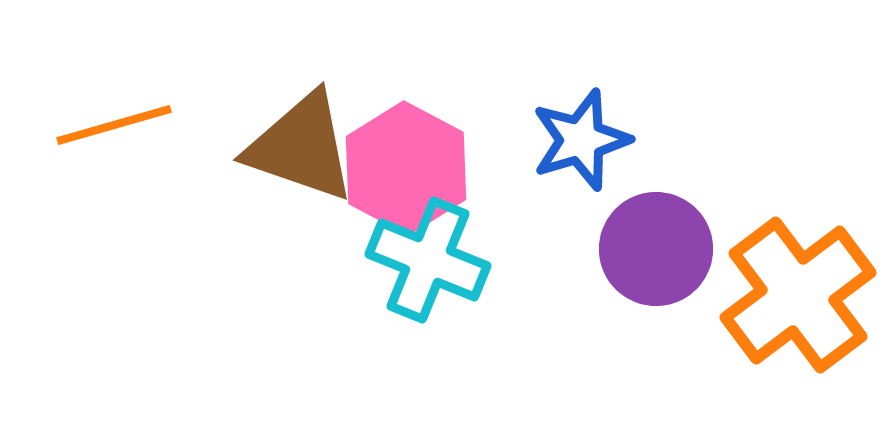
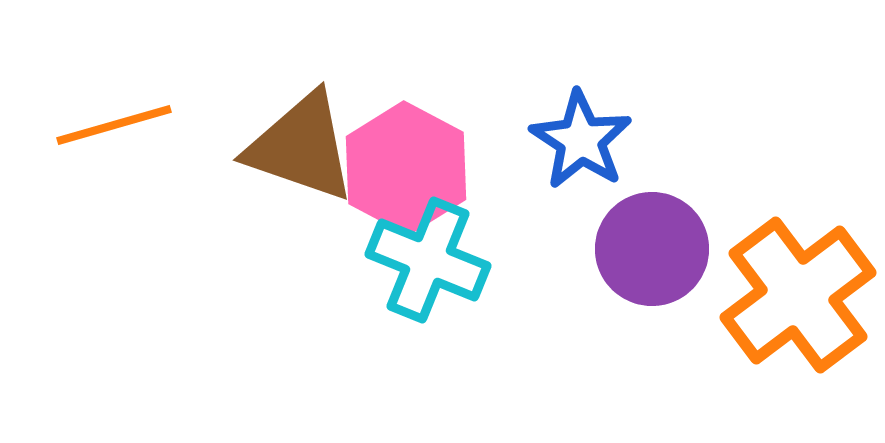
blue star: rotated 22 degrees counterclockwise
purple circle: moved 4 px left
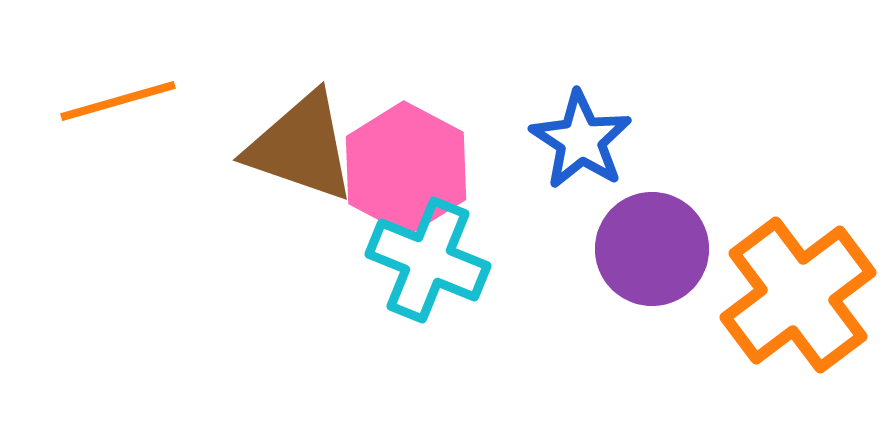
orange line: moved 4 px right, 24 px up
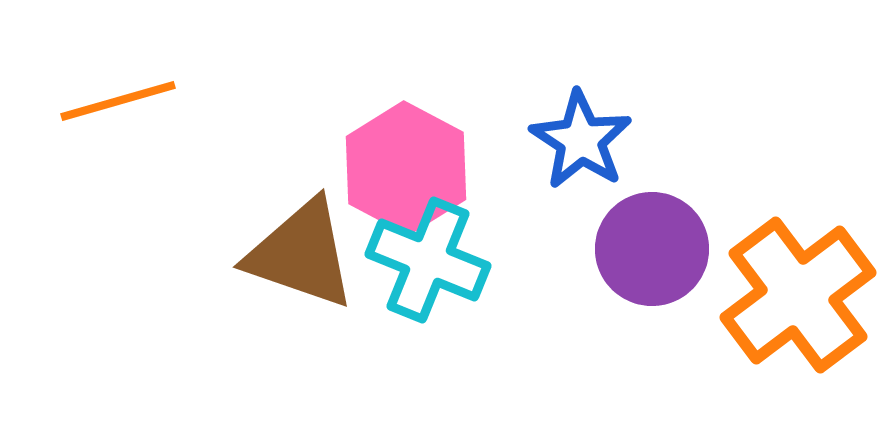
brown triangle: moved 107 px down
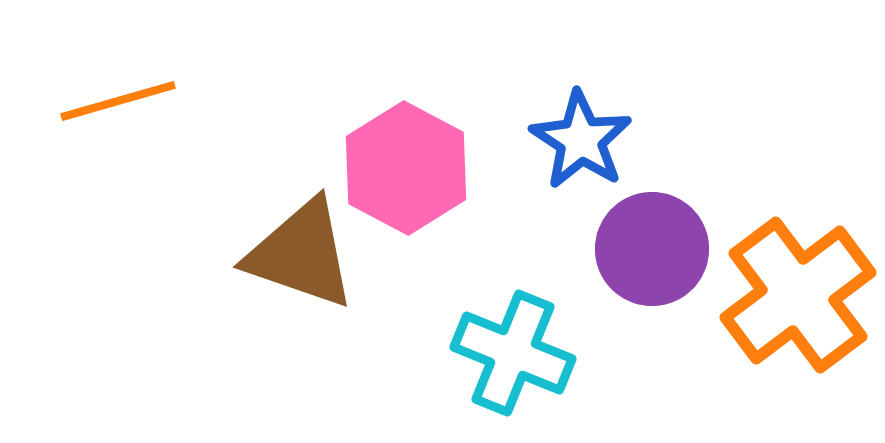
cyan cross: moved 85 px right, 93 px down
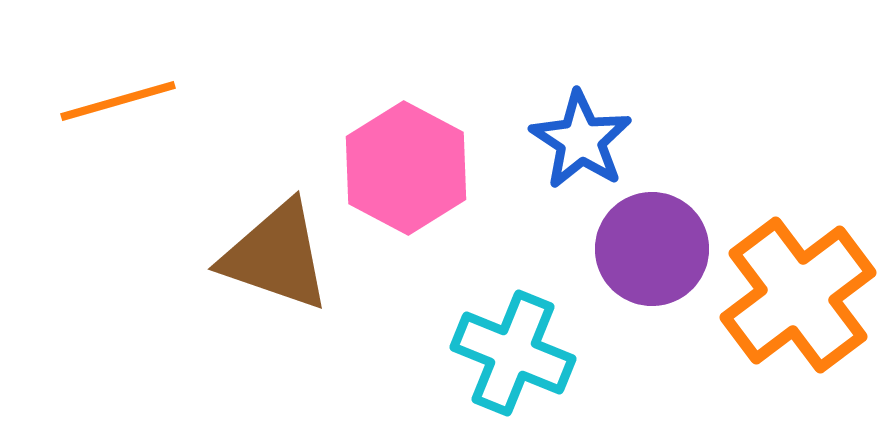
brown triangle: moved 25 px left, 2 px down
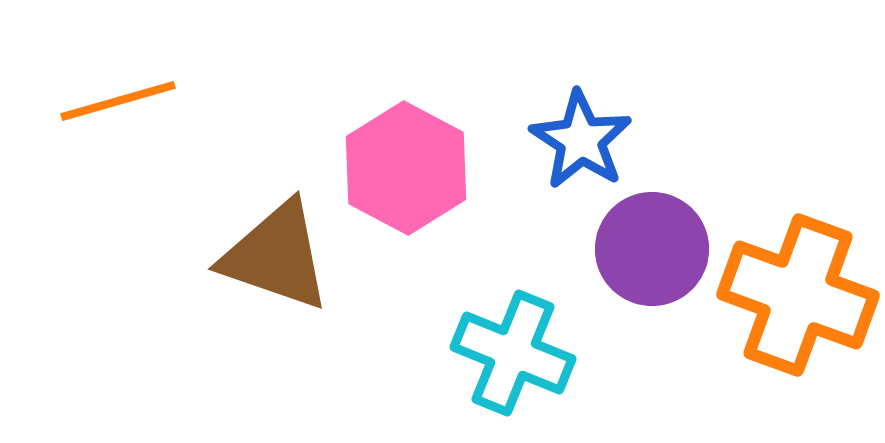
orange cross: rotated 33 degrees counterclockwise
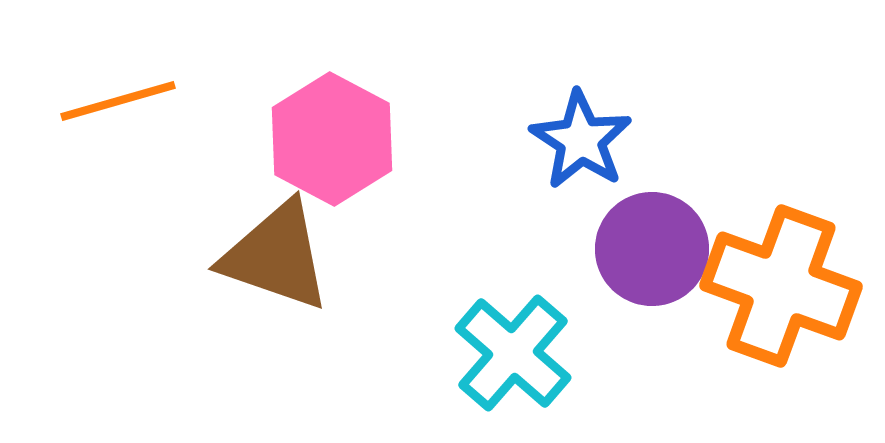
pink hexagon: moved 74 px left, 29 px up
orange cross: moved 17 px left, 9 px up
cyan cross: rotated 19 degrees clockwise
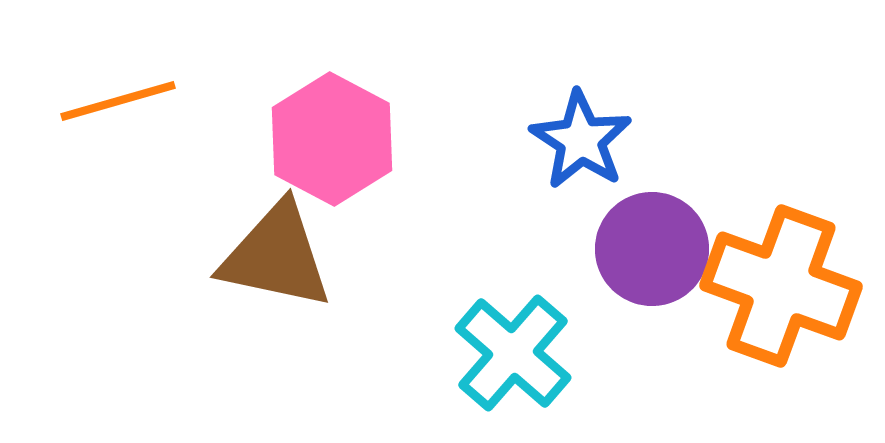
brown triangle: rotated 7 degrees counterclockwise
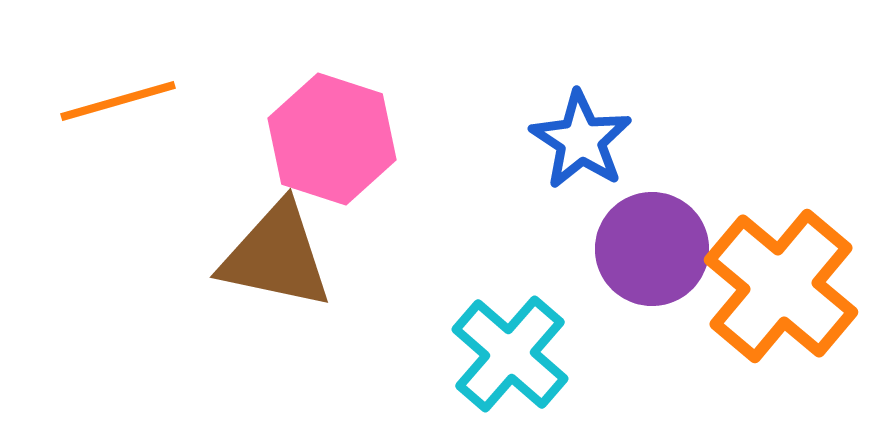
pink hexagon: rotated 10 degrees counterclockwise
orange cross: rotated 20 degrees clockwise
cyan cross: moved 3 px left, 1 px down
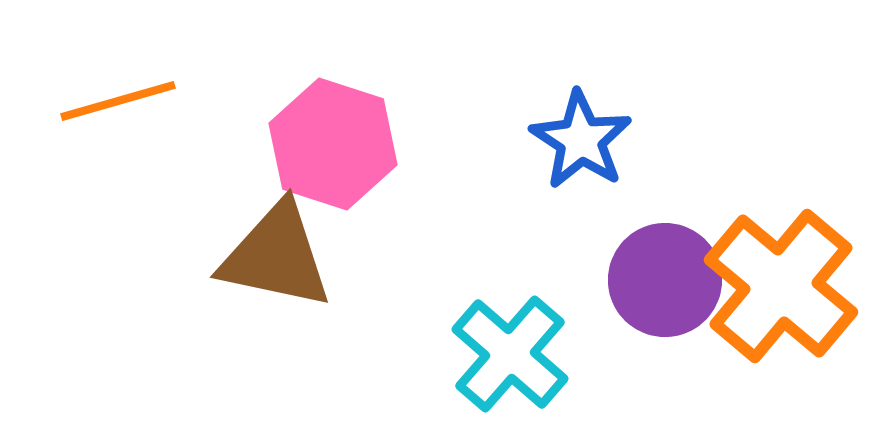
pink hexagon: moved 1 px right, 5 px down
purple circle: moved 13 px right, 31 px down
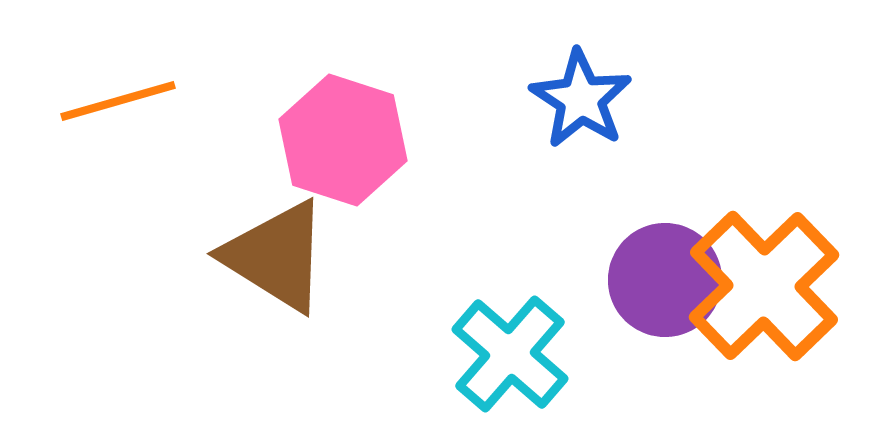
blue star: moved 41 px up
pink hexagon: moved 10 px right, 4 px up
brown triangle: rotated 20 degrees clockwise
orange cross: moved 17 px left; rotated 6 degrees clockwise
